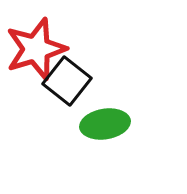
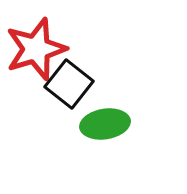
black square: moved 2 px right, 3 px down
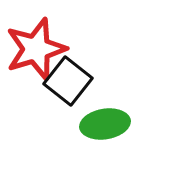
black square: moved 1 px left, 3 px up
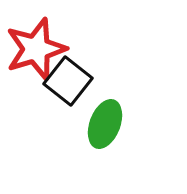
green ellipse: rotated 60 degrees counterclockwise
